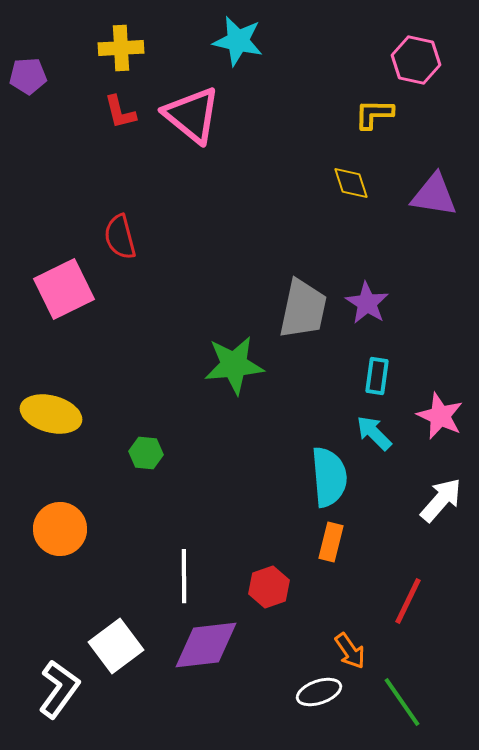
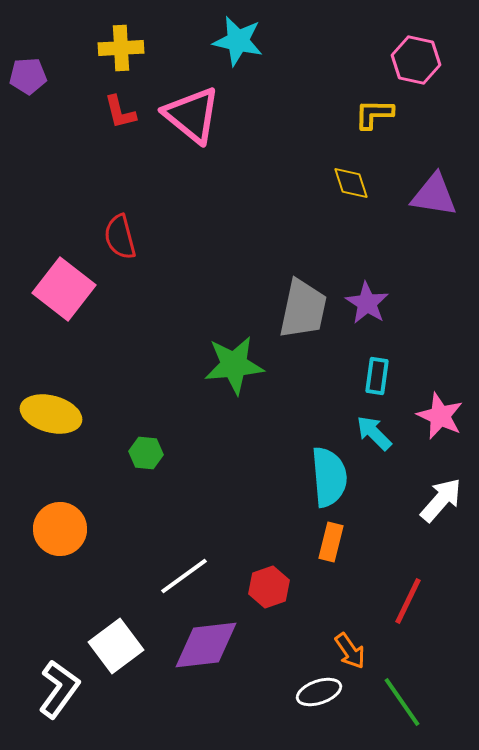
pink square: rotated 26 degrees counterclockwise
white line: rotated 54 degrees clockwise
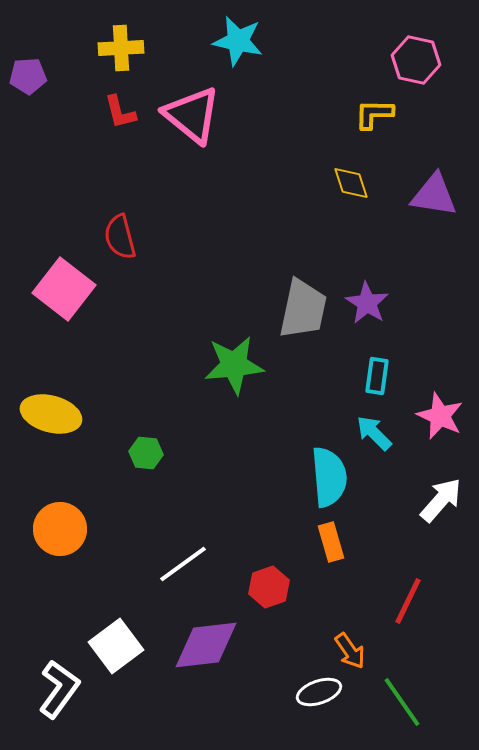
orange rectangle: rotated 30 degrees counterclockwise
white line: moved 1 px left, 12 px up
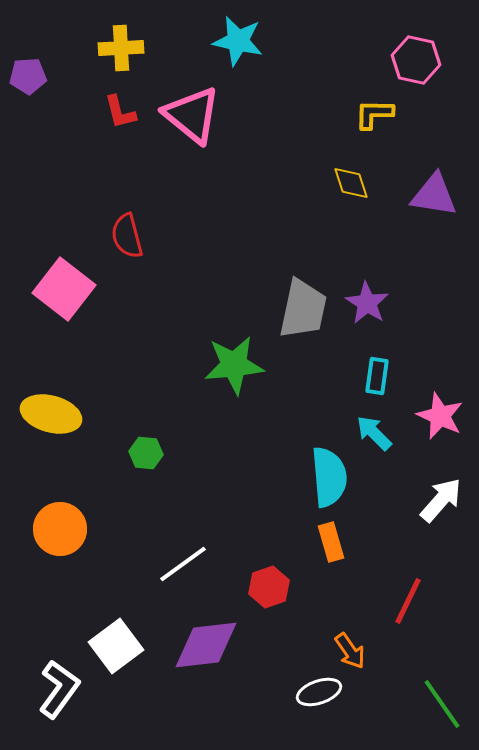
red semicircle: moved 7 px right, 1 px up
green line: moved 40 px right, 2 px down
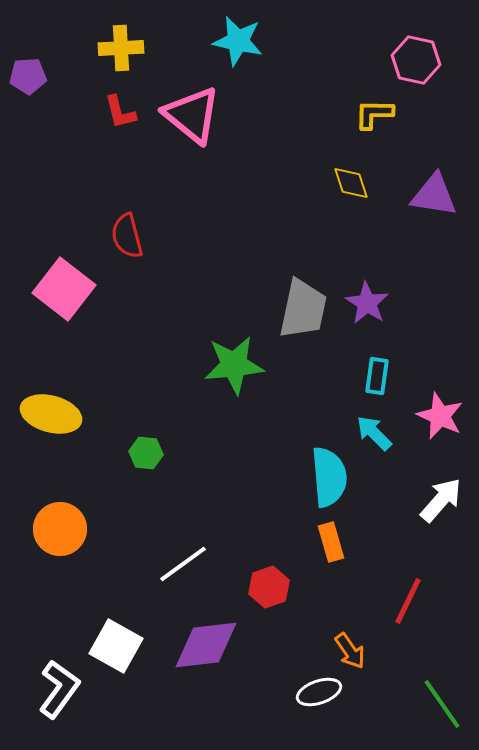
white square: rotated 24 degrees counterclockwise
